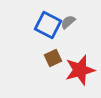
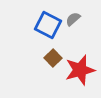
gray semicircle: moved 5 px right, 3 px up
brown square: rotated 18 degrees counterclockwise
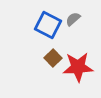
red star: moved 2 px left, 3 px up; rotated 12 degrees clockwise
